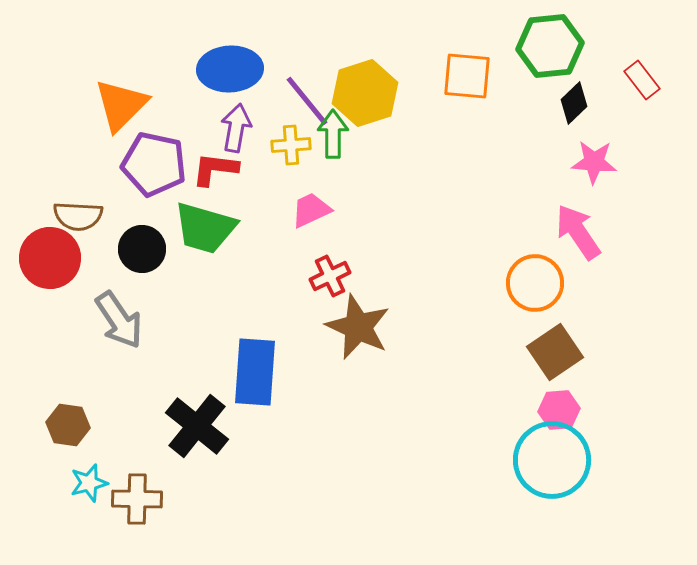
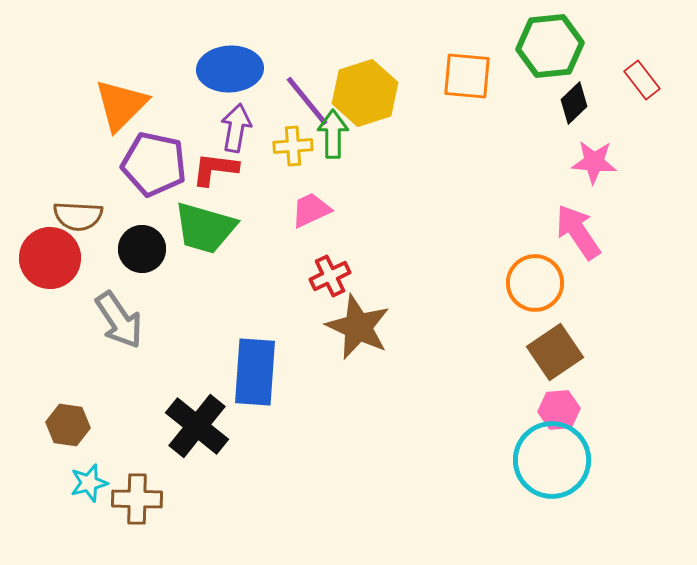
yellow cross: moved 2 px right, 1 px down
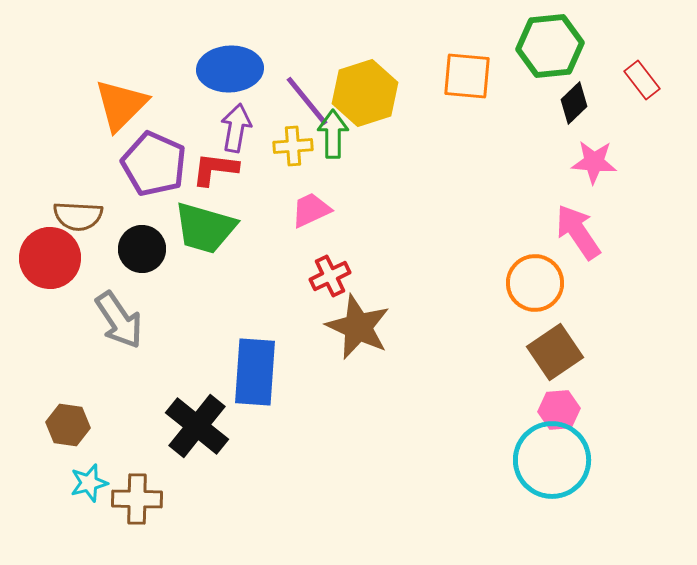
purple pentagon: rotated 12 degrees clockwise
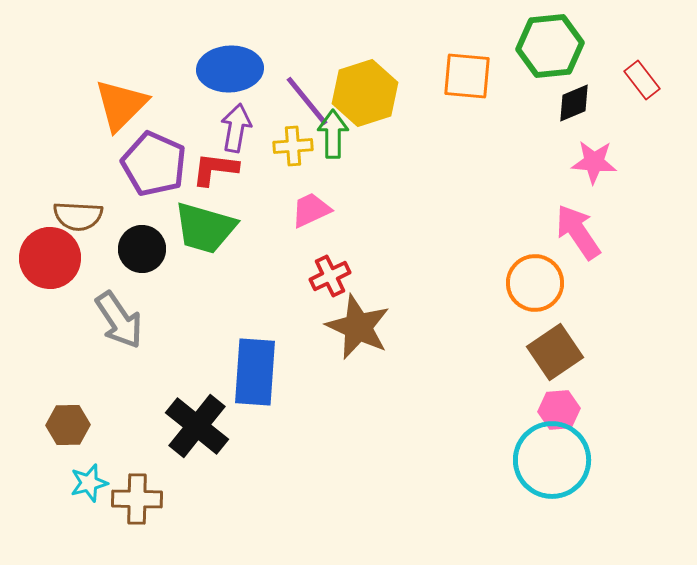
black diamond: rotated 21 degrees clockwise
brown hexagon: rotated 9 degrees counterclockwise
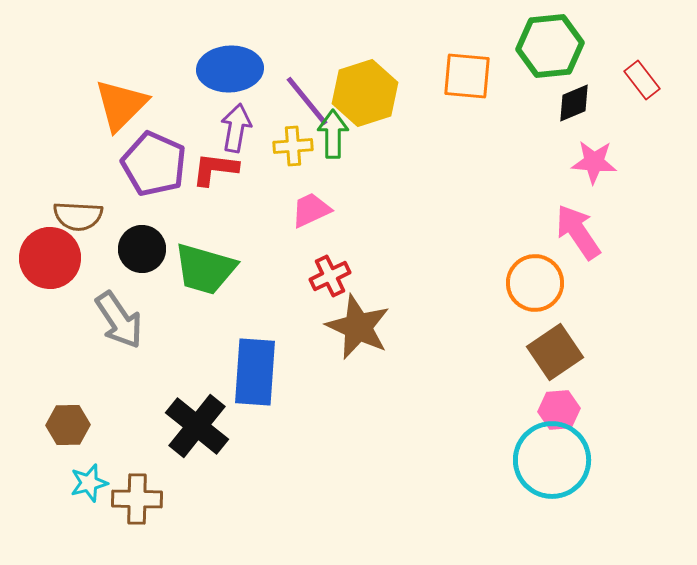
green trapezoid: moved 41 px down
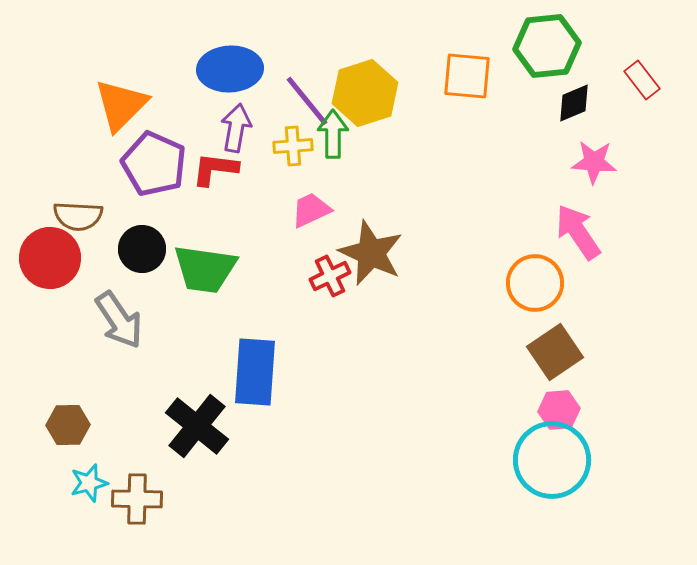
green hexagon: moved 3 px left
green trapezoid: rotated 8 degrees counterclockwise
brown star: moved 13 px right, 74 px up
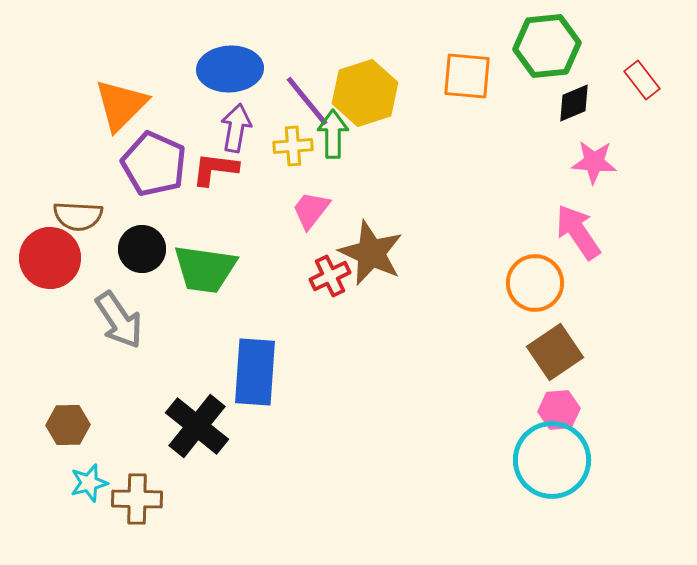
pink trapezoid: rotated 27 degrees counterclockwise
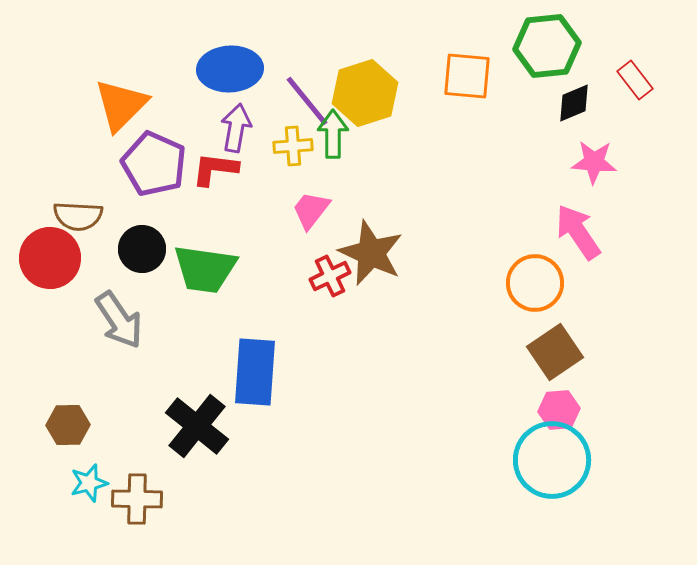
red rectangle: moved 7 px left
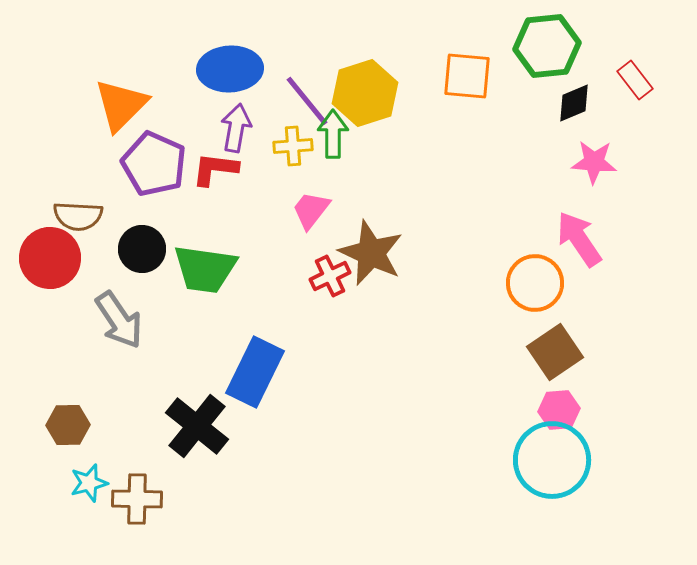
pink arrow: moved 1 px right, 7 px down
blue rectangle: rotated 22 degrees clockwise
